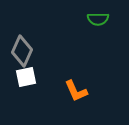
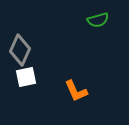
green semicircle: moved 1 px down; rotated 15 degrees counterclockwise
gray diamond: moved 2 px left, 1 px up
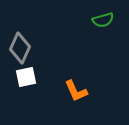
green semicircle: moved 5 px right
gray diamond: moved 2 px up
